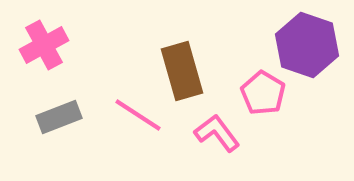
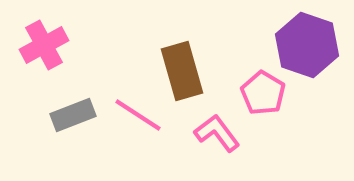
gray rectangle: moved 14 px right, 2 px up
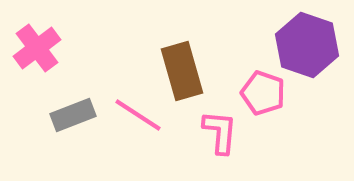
pink cross: moved 7 px left, 3 px down; rotated 9 degrees counterclockwise
pink pentagon: rotated 12 degrees counterclockwise
pink L-shape: moved 3 px right, 1 px up; rotated 42 degrees clockwise
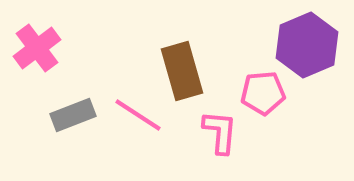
purple hexagon: rotated 18 degrees clockwise
pink pentagon: rotated 24 degrees counterclockwise
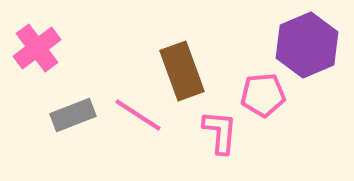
brown rectangle: rotated 4 degrees counterclockwise
pink pentagon: moved 2 px down
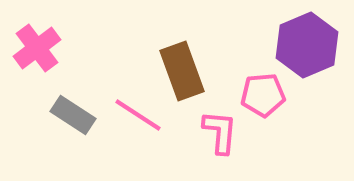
gray rectangle: rotated 54 degrees clockwise
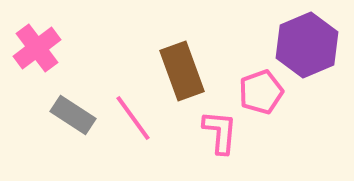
pink pentagon: moved 2 px left, 3 px up; rotated 15 degrees counterclockwise
pink line: moved 5 px left, 3 px down; rotated 21 degrees clockwise
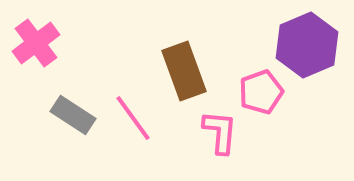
pink cross: moved 1 px left, 5 px up
brown rectangle: moved 2 px right
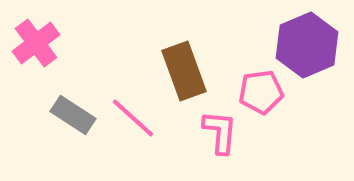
pink pentagon: rotated 12 degrees clockwise
pink line: rotated 12 degrees counterclockwise
